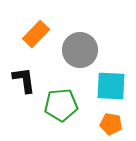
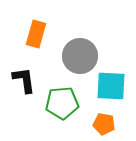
orange rectangle: rotated 28 degrees counterclockwise
gray circle: moved 6 px down
green pentagon: moved 1 px right, 2 px up
orange pentagon: moved 7 px left
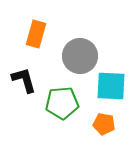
black L-shape: rotated 8 degrees counterclockwise
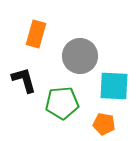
cyan square: moved 3 px right
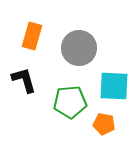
orange rectangle: moved 4 px left, 2 px down
gray circle: moved 1 px left, 8 px up
green pentagon: moved 8 px right, 1 px up
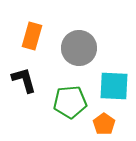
orange pentagon: rotated 25 degrees clockwise
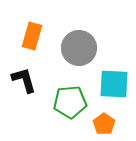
cyan square: moved 2 px up
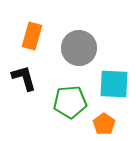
black L-shape: moved 2 px up
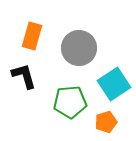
black L-shape: moved 2 px up
cyan square: rotated 36 degrees counterclockwise
orange pentagon: moved 2 px right, 2 px up; rotated 20 degrees clockwise
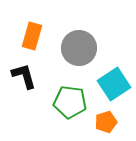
green pentagon: rotated 12 degrees clockwise
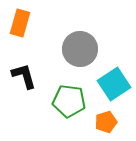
orange rectangle: moved 12 px left, 13 px up
gray circle: moved 1 px right, 1 px down
green pentagon: moved 1 px left, 1 px up
